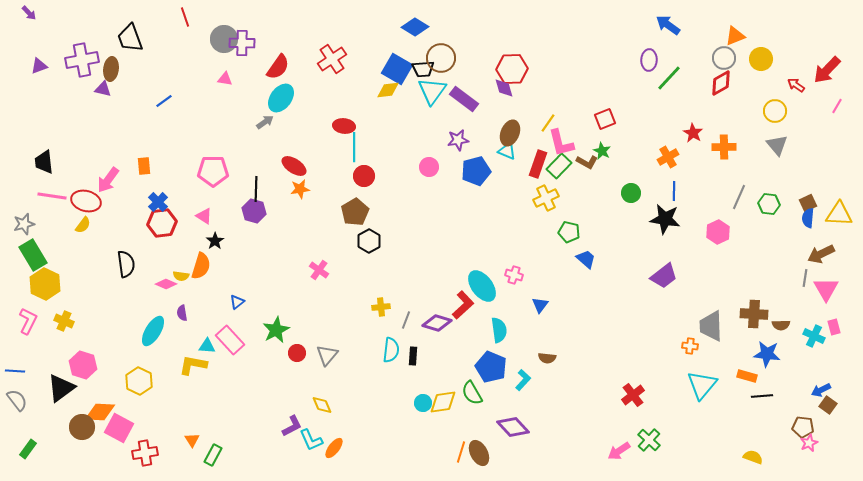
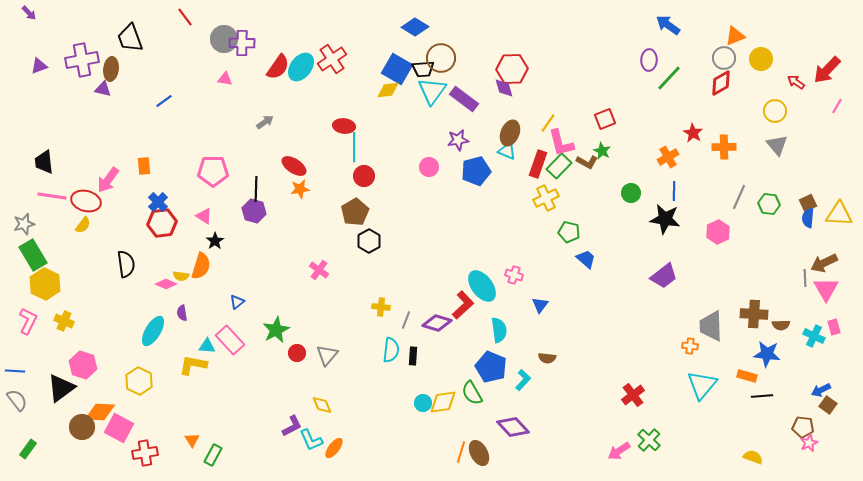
red line at (185, 17): rotated 18 degrees counterclockwise
red arrow at (796, 85): moved 3 px up
cyan ellipse at (281, 98): moved 20 px right, 31 px up
brown arrow at (821, 254): moved 3 px right, 9 px down
gray line at (805, 278): rotated 12 degrees counterclockwise
yellow cross at (381, 307): rotated 12 degrees clockwise
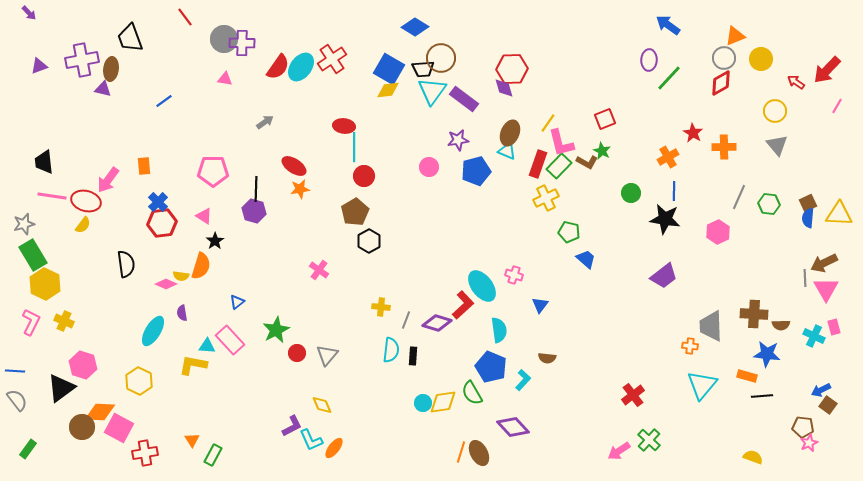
blue square at (397, 69): moved 8 px left
pink L-shape at (28, 321): moved 3 px right, 1 px down
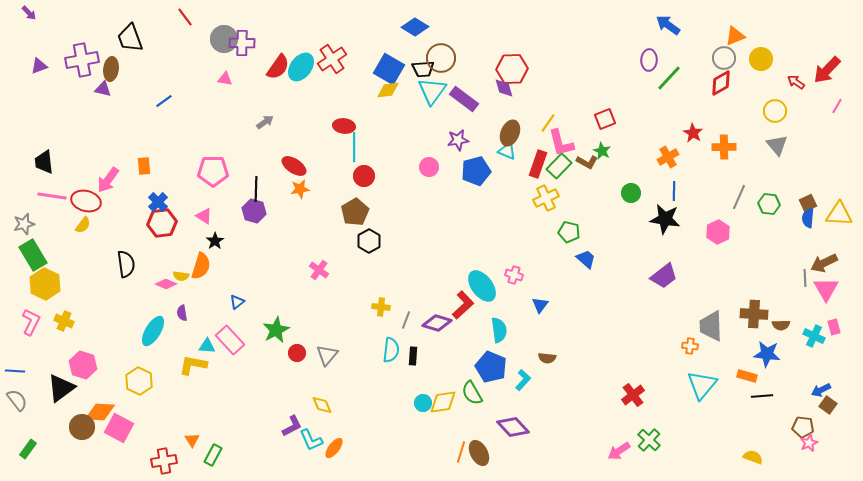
red cross at (145, 453): moved 19 px right, 8 px down
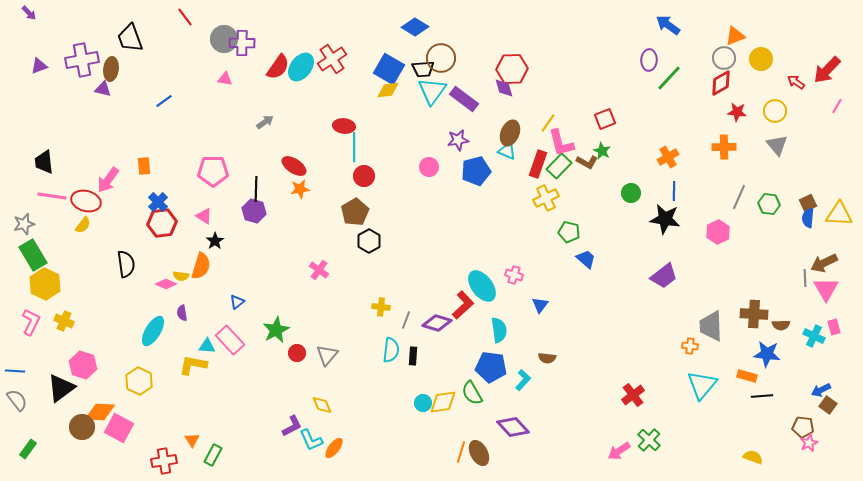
red star at (693, 133): moved 44 px right, 21 px up; rotated 24 degrees counterclockwise
blue pentagon at (491, 367): rotated 16 degrees counterclockwise
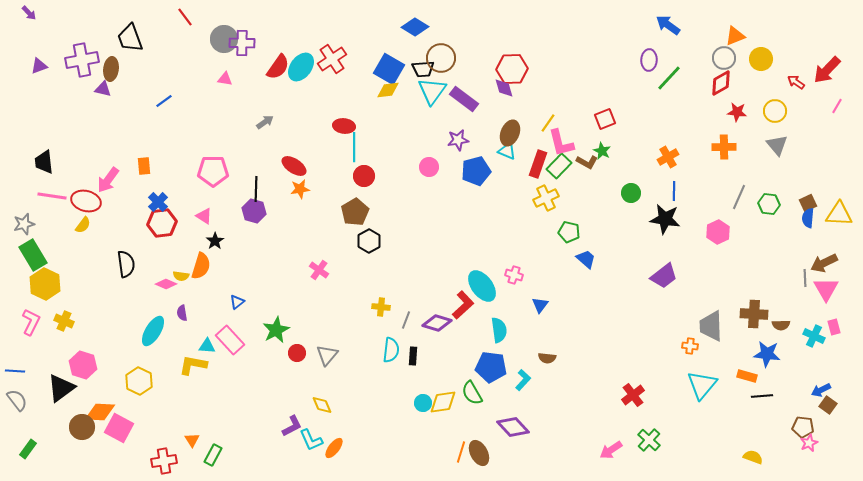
pink arrow at (619, 451): moved 8 px left, 1 px up
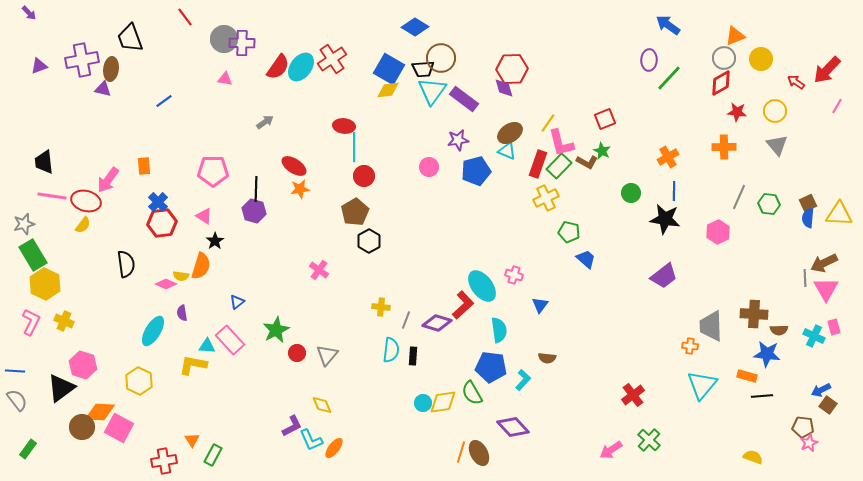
brown ellipse at (510, 133): rotated 35 degrees clockwise
brown semicircle at (781, 325): moved 2 px left, 5 px down
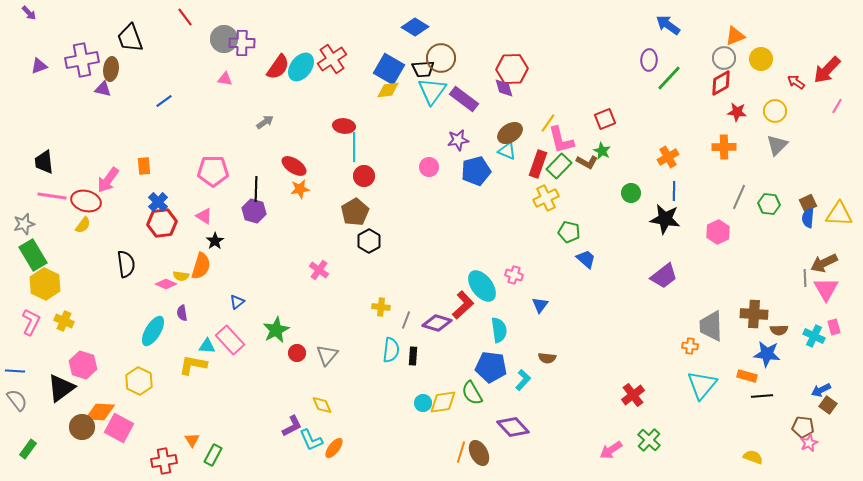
pink L-shape at (561, 143): moved 3 px up
gray triangle at (777, 145): rotated 25 degrees clockwise
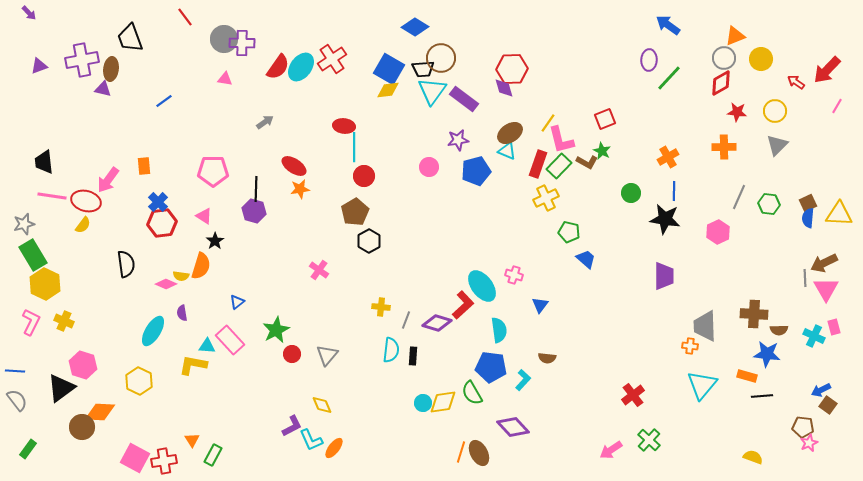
purple trapezoid at (664, 276): rotated 52 degrees counterclockwise
gray trapezoid at (711, 326): moved 6 px left
red circle at (297, 353): moved 5 px left, 1 px down
pink square at (119, 428): moved 16 px right, 30 px down
